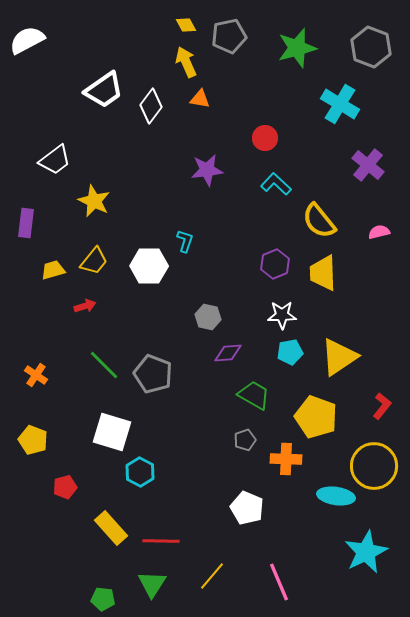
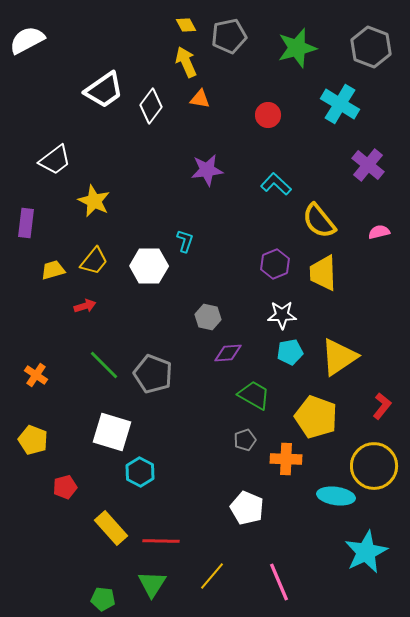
red circle at (265, 138): moved 3 px right, 23 px up
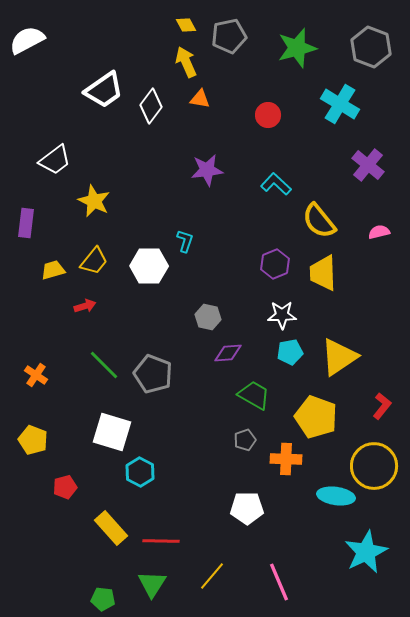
white pentagon at (247, 508): rotated 24 degrees counterclockwise
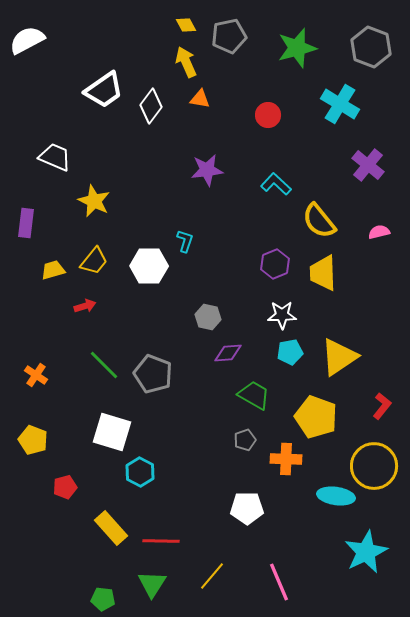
white trapezoid at (55, 160): moved 3 px up; rotated 120 degrees counterclockwise
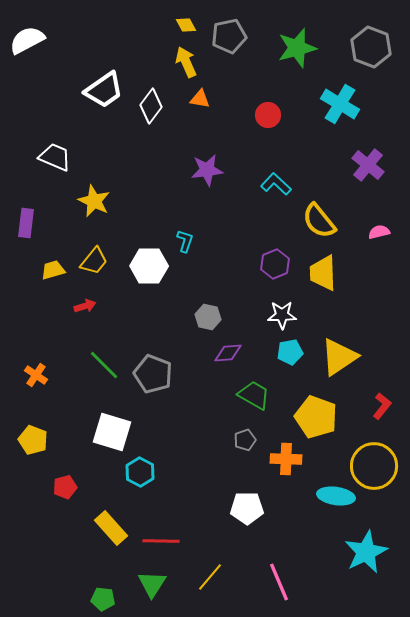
yellow line at (212, 576): moved 2 px left, 1 px down
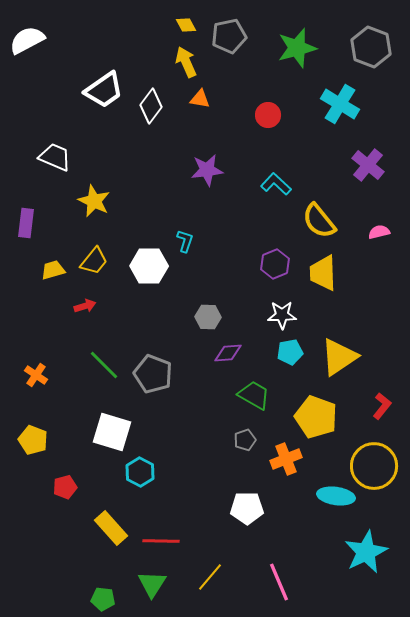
gray hexagon at (208, 317): rotated 10 degrees counterclockwise
orange cross at (286, 459): rotated 24 degrees counterclockwise
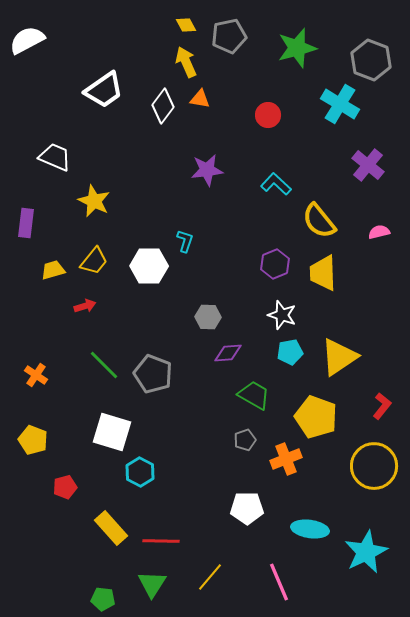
gray hexagon at (371, 47): moved 13 px down
white diamond at (151, 106): moved 12 px right
white star at (282, 315): rotated 20 degrees clockwise
cyan ellipse at (336, 496): moved 26 px left, 33 px down
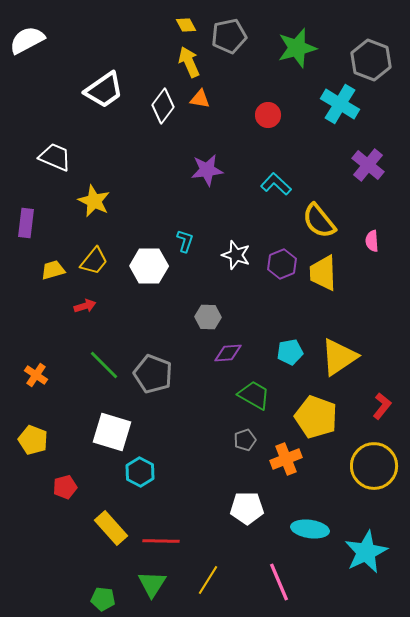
yellow arrow at (186, 62): moved 3 px right
pink semicircle at (379, 232): moved 7 px left, 9 px down; rotated 80 degrees counterclockwise
purple hexagon at (275, 264): moved 7 px right
white star at (282, 315): moved 46 px left, 60 px up
yellow line at (210, 577): moved 2 px left, 3 px down; rotated 8 degrees counterclockwise
